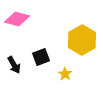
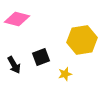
yellow hexagon: rotated 20 degrees clockwise
yellow star: rotated 24 degrees clockwise
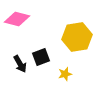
yellow hexagon: moved 5 px left, 3 px up
black arrow: moved 6 px right, 1 px up
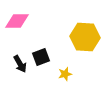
pink diamond: moved 2 px down; rotated 15 degrees counterclockwise
yellow hexagon: moved 8 px right; rotated 12 degrees clockwise
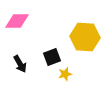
black square: moved 11 px right
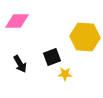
yellow star: rotated 16 degrees clockwise
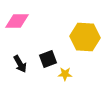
black square: moved 4 px left, 2 px down
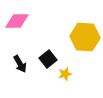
black square: rotated 18 degrees counterclockwise
yellow star: rotated 16 degrees counterclockwise
